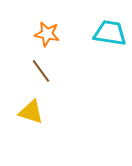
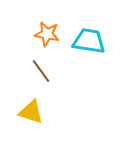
cyan trapezoid: moved 21 px left, 8 px down
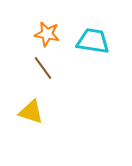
cyan trapezoid: moved 4 px right
brown line: moved 2 px right, 3 px up
